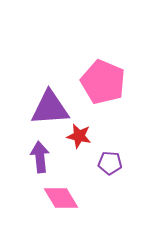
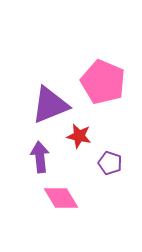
purple triangle: moved 3 px up; rotated 18 degrees counterclockwise
purple pentagon: rotated 15 degrees clockwise
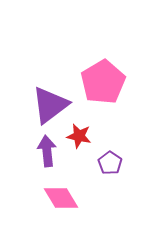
pink pentagon: rotated 18 degrees clockwise
purple triangle: rotated 15 degrees counterclockwise
purple arrow: moved 7 px right, 6 px up
purple pentagon: rotated 15 degrees clockwise
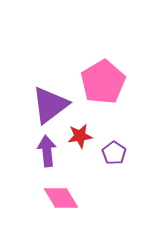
red star: moved 1 px right; rotated 20 degrees counterclockwise
purple pentagon: moved 4 px right, 10 px up
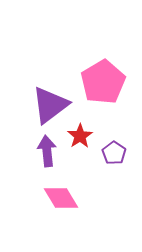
red star: rotated 25 degrees counterclockwise
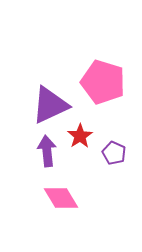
pink pentagon: rotated 24 degrees counterclockwise
purple triangle: rotated 12 degrees clockwise
purple pentagon: rotated 10 degrees counterclockwise
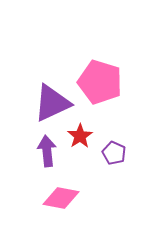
pink pentagon: moved 3 px left
purple triangle: moved 2 px right, 2 px up
pink diamond: rotated 48 degrees counterclockwise
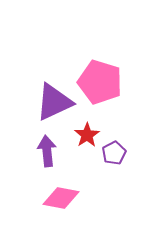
purple triangle: moved 2 px right, 1 px up
red star: moved 7 px right, 1 px up
purple pentagon: rotated 20 degrees clockwise
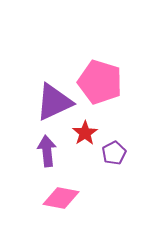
red star: moved 2 px left, 2 px up
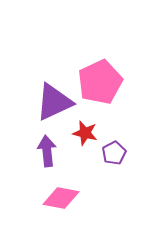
pink pentagon: rotated 30 degrees clockwise
red star: rotated 25 degrees counterclockwise
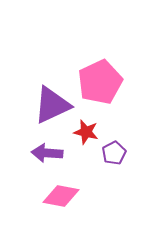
purple triangle: moved 2 px left, 3 px down
red star: moved 1 px right, 1 px up
purple arrow: moved 2 px down; rotated 80 degrees counterclockwise
pink diamond: moved 2 px up
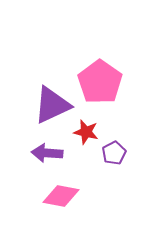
pink pentagon: rotated 12 degrees counterclockwise
